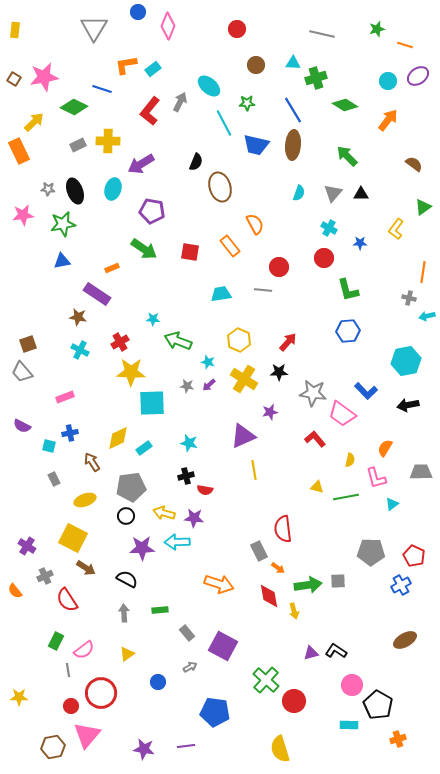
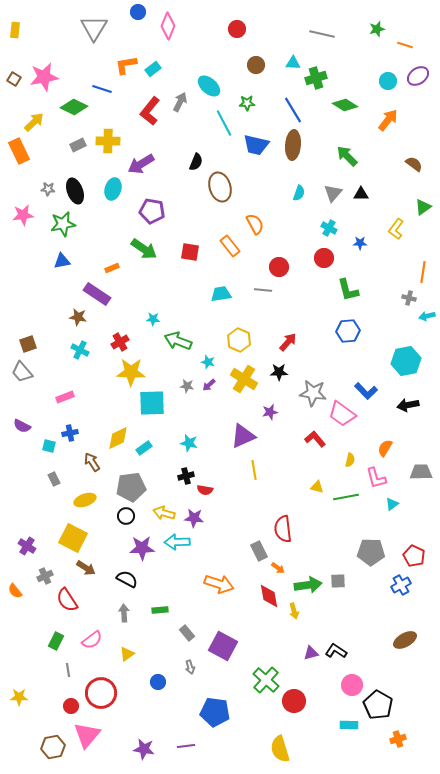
pink semicircle at (84, 650): moved 8 px right, 10 px up
gray arrow at (190, 667): rotated 104 degrees clockwise
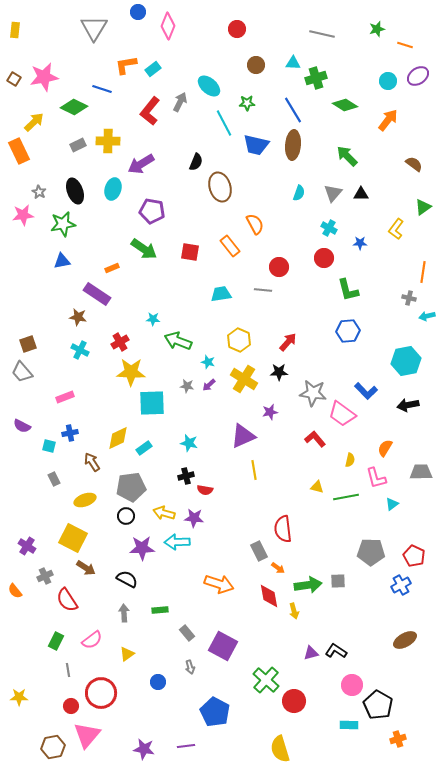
gray star at (48, 189): moved 9 px left, 3 px down; rotated 24 degrees clockwise
blue pentagon at (215, 712): rotated 20 degrees clockwise
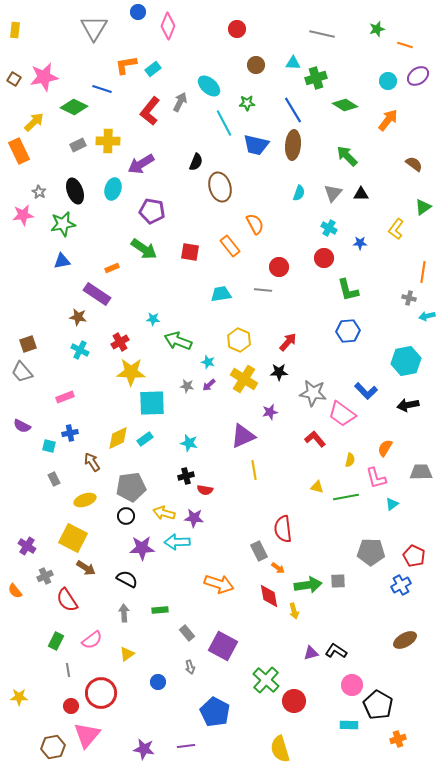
cyan rectangle at (144, 448): moved 1 px right, 9 px up
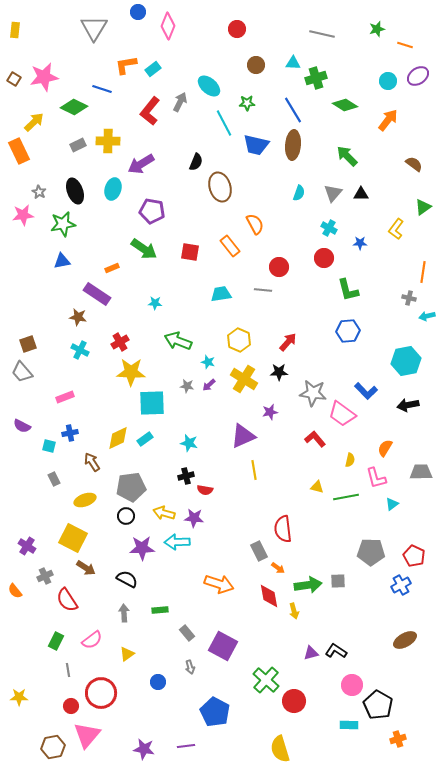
cyan star at (153, 319): moved 2 px right, 16 px up
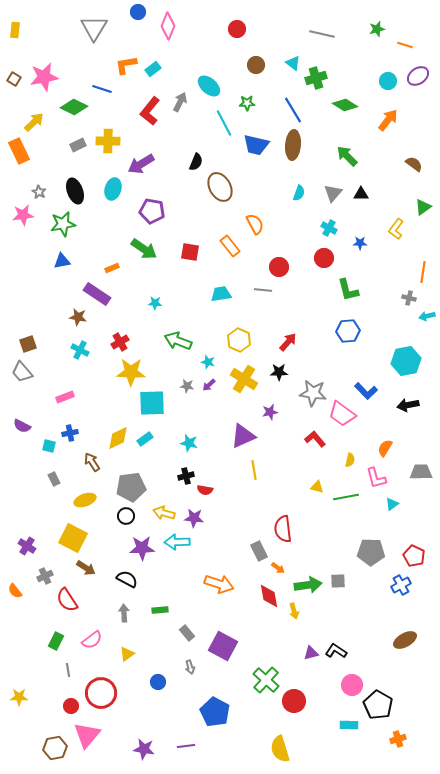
cyan triangle at (293, 63): rotated 35 degrees clockwise
brown ellipse at (220, 187): rotated 12 degrees counterclockwise
brown hexagon at (53, 747): moved 2 px right, 1 px down
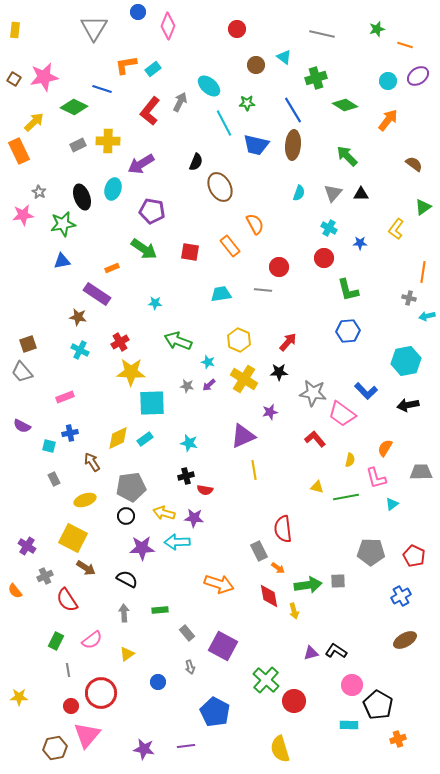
cyan triangle at (293, 63): moved 9 px left, 6 px up
black ellipse at (75, 191): moved 7 px right, 6 px down
blue cross at (401, 585): moved 11 px down
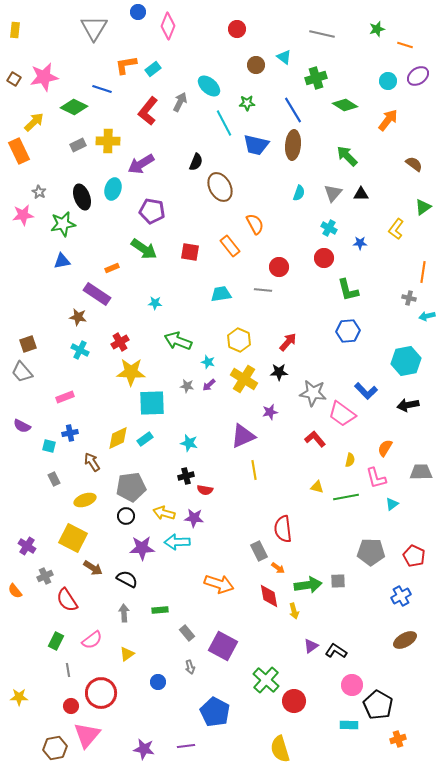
red L-shape at (150, 111): moved 2 px left
brown arrow at (86, 568): moved 7 px right
purple triangle at (311, 653): moved 7 px up; rotated 21 degrees counterclockwise
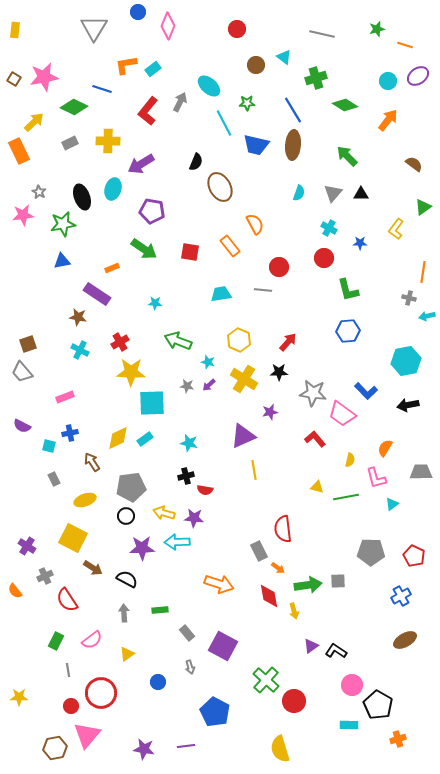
gray rectangle at (78, 145): moved 8 px left, 2 px up
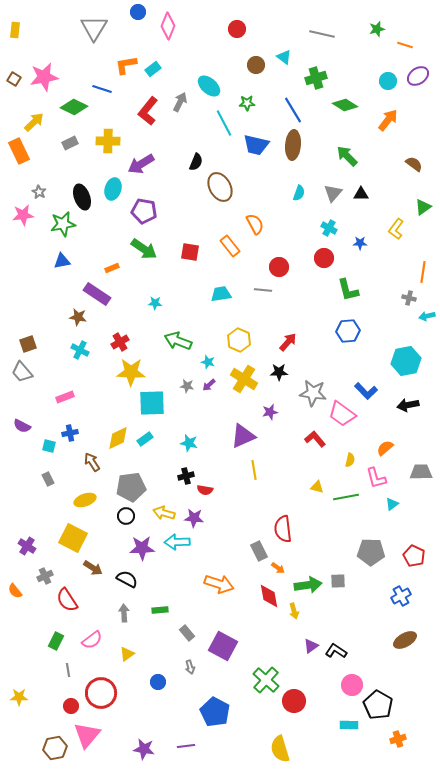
purple pentagon at (152, 211): moved 8 px left
orange semicircle at (385, 448): rotated 18 degrees clockwise
gray rectangle at (54, 479): moved 6 px left
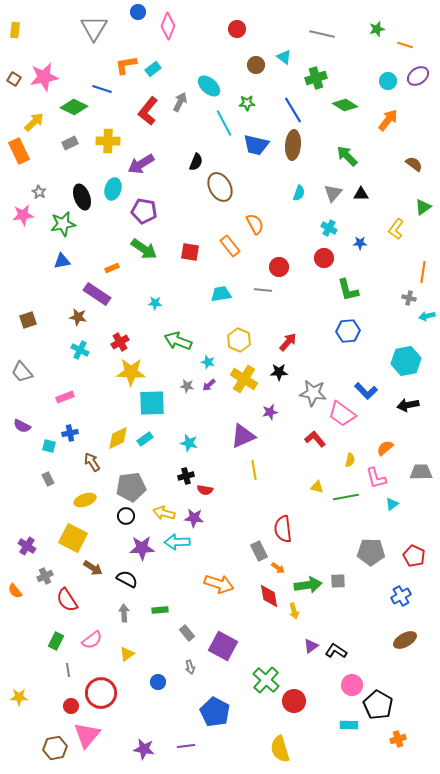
brown square at (28, 344): moved 24 px up
